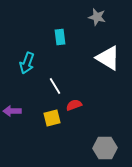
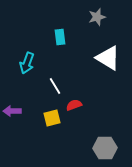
gray star: rotated 30 degrees counterclockwise
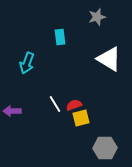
white triangle: moved 1 px right, 1 px down
white line: moved 18 px down
yellow square: moved 29 px right
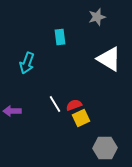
yellow square: rotated 12 degrees counterclockwise
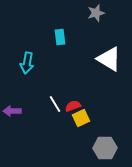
gray star: moved 1 px left, 4 px up
cyan arrow: rotated 10 degrees counterclockwise
red semicircle: moved 1 px left, 1 px down
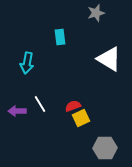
white line: moved 15 px left
purple arrow: moved 5 px right
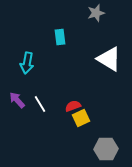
purple arrow: moved 11 px up; rotated 48 degrees clockwise
gray hexagon: moved 1 px right, 1 px down
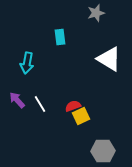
yellow square: moved 2 px up
gray hexagon: moved 3 px left, 2 px down
